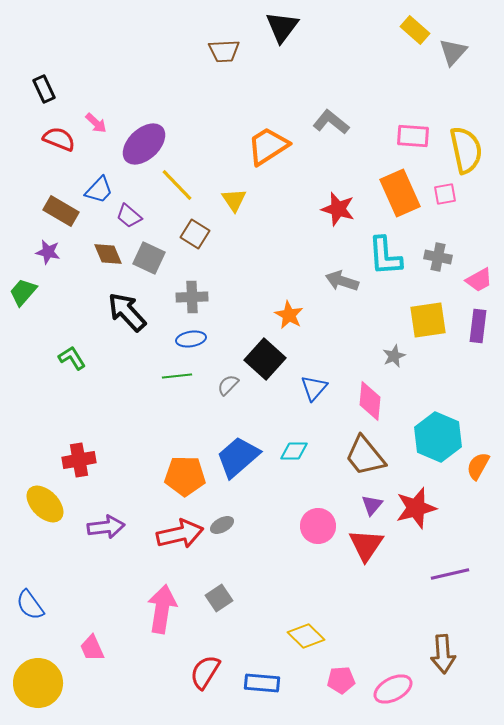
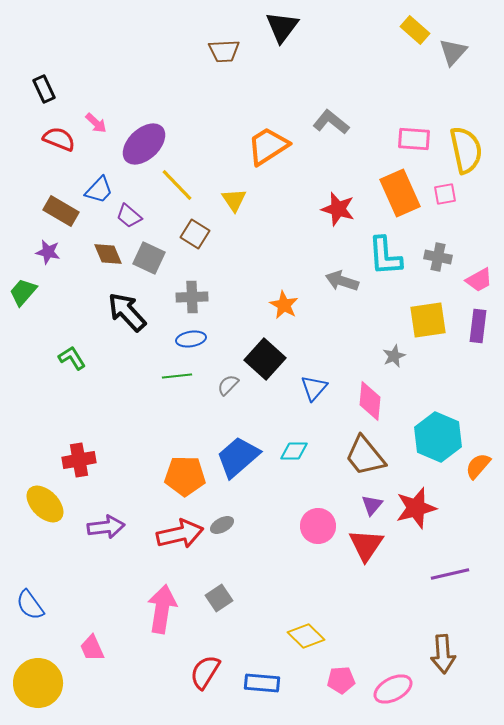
pink rectangle at (413, 136): moved 1 px right, 3 px down
orange star at (289, 315): moved 5 px left, 10 px up
orange semicircle at (478, 466): rotated 12 degrees clockwise
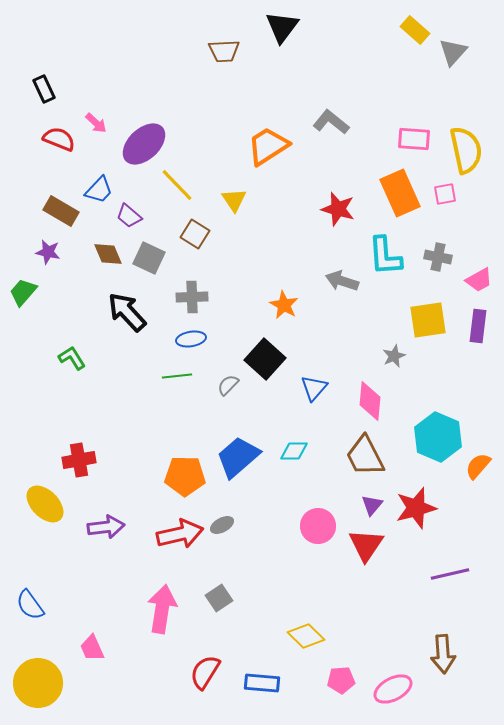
brown trapezoid at (365, 456): rotated 12 degrees clockwise
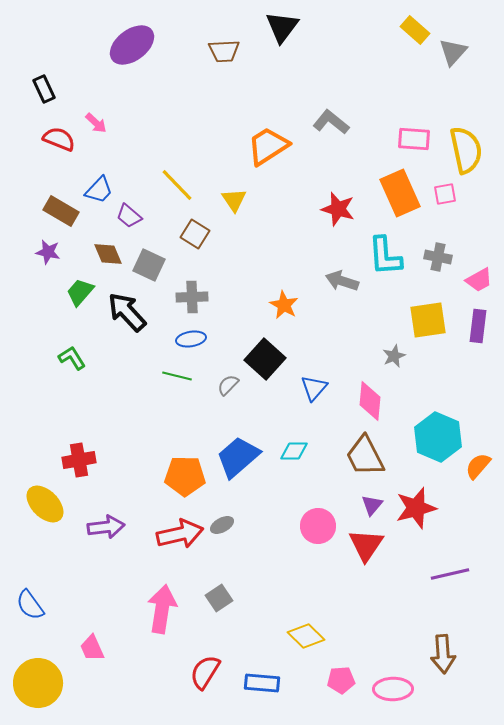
purple ellipse at (144, 144): moved 12 px left, 99 px up; rotated 6 degrees clockwise
gray square at (149, 258): moved 7 px down
green trapezoid at (23, 292): moved 57 px right
green line at (177, 376): rotated 20 degrees clockwise
pink ellipse at (393, 689): rotated 27 degrees clockwise
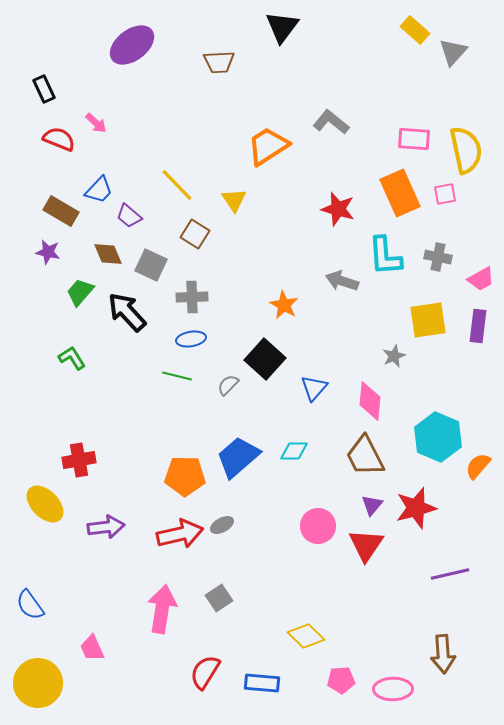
brown trapezoid at (224, 51): moved 5 px left, 11 px down
gray square at (149, 265): moved 2 px right
pink trapezoid at (479, 280): moved 2 px right, 1 px up
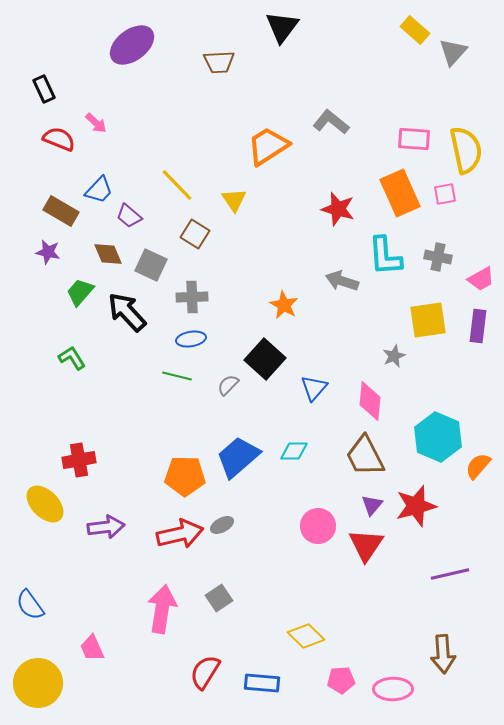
red star at (416, 508): moved 2 px up
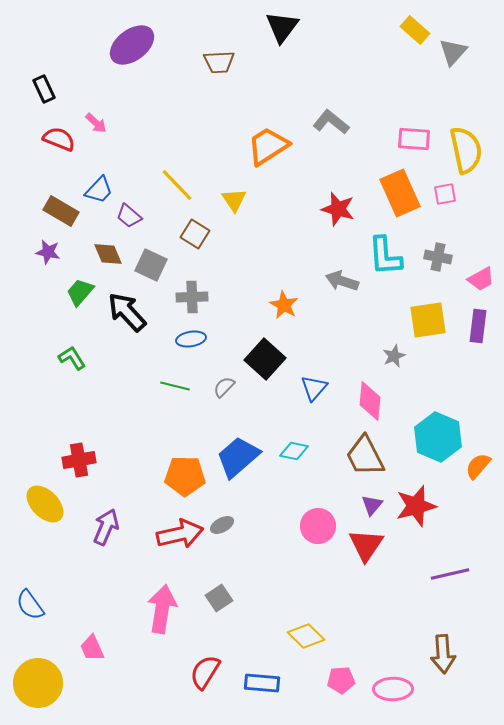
green line at (177, 376): moved 2 px left, 10 px down
gray semicircle at (228, 385): moved 4 px left, 2 px down
cyan diamond at (294, 451): rotated 12 degrees clockwise
purple arrow at (106, 527): rotated 60 degrees counterclockwise
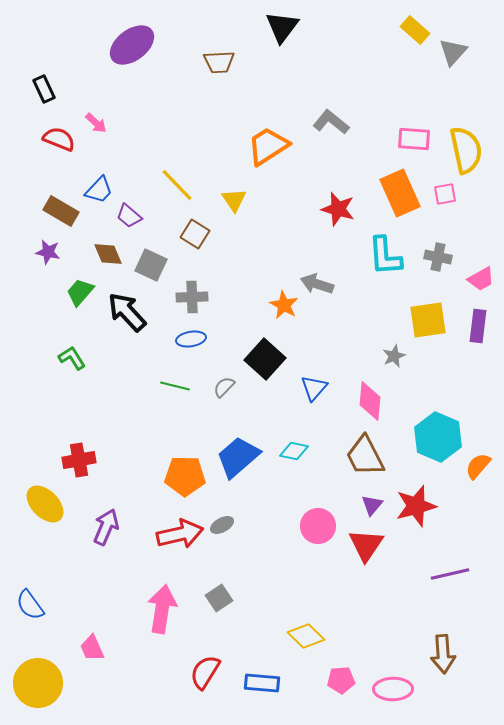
gray arrow at (342, 281): moved 25 px left, 3 px down
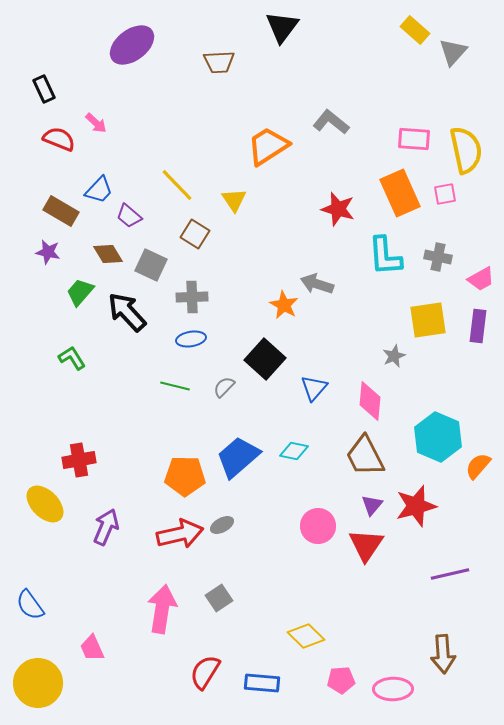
brown diamond at (108, 254): rotated 8 degrees counterclockwise
